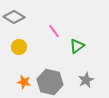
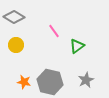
yellow circle: moved 3 px left, 2 px up
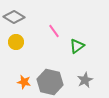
yellow circle: moved 3 px up
gray star: moved 1 px left
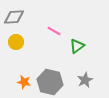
gray diamond: rotated 35 degrees counterclockwise
pink line: rotated 24 degrees counterclockwise
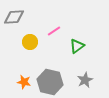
pink line: rotated 64 degrees counterclockwise
yellow circle: moved 14 px right
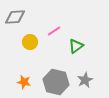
gray diamond: moved 1 px right
green triangle: moved 1 px left
gray hexagon: moved 6 px right
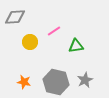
green triangle: rotated 28 degrees clockwise
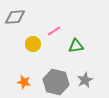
yellow circle: moved 3 px right, 2 px down
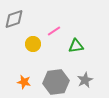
gray diamond: moved 1 px left, 2 px down; rotated 15 degrees counterclockwise
gray hexagon: rotated 20 degrees counterclockwise
